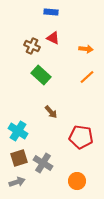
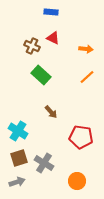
gray cross: moved 1 px right
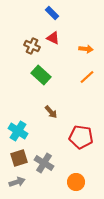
blue rectangle: moved 1 px right, 1 px down; rotated 40 degrees clockwise
orange circle: moved 1 px left, 1 px down
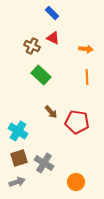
orange line: rotated 49 degrees counterclockwise
red pentagon: moved 4 px left, 15 px up
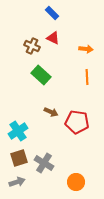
brown arrow: rotated 24 degrees counterclockwise
cyan cross: rotated 24 degrees clockwise
